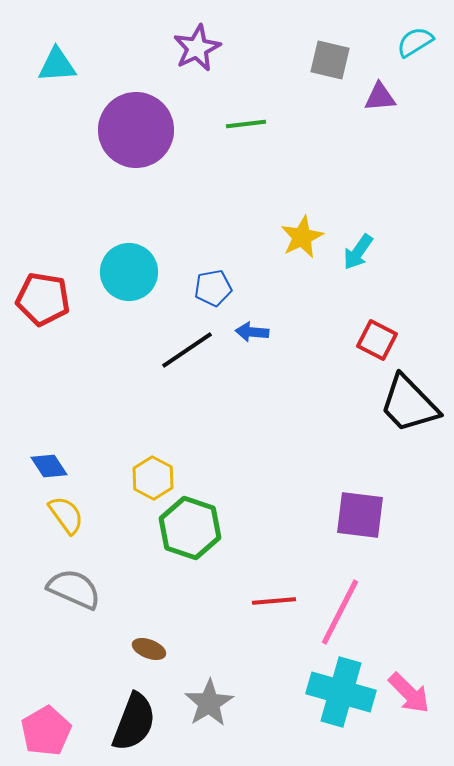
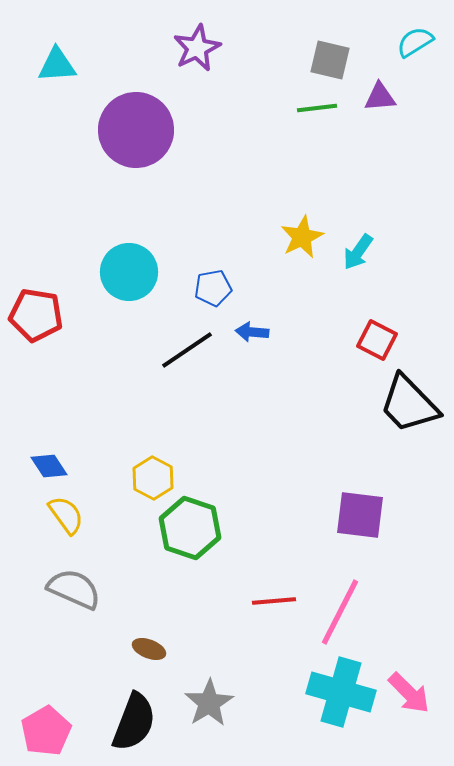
green line: moved 71 px right, 16 px up
red pentagon: moved 7 px left, 16 px down
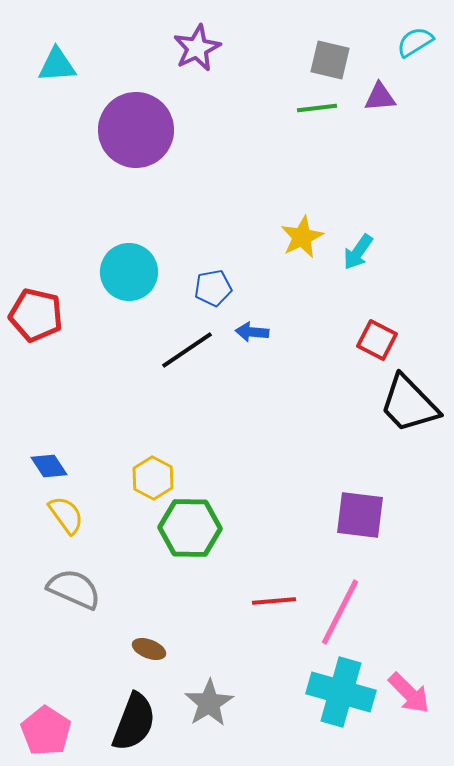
red pentagon: rotated 4 degrees clockwise
green hexagon: rotated 18 degrees counterclockwise
pink pentagon: rotated 9 degrees counterclockwise
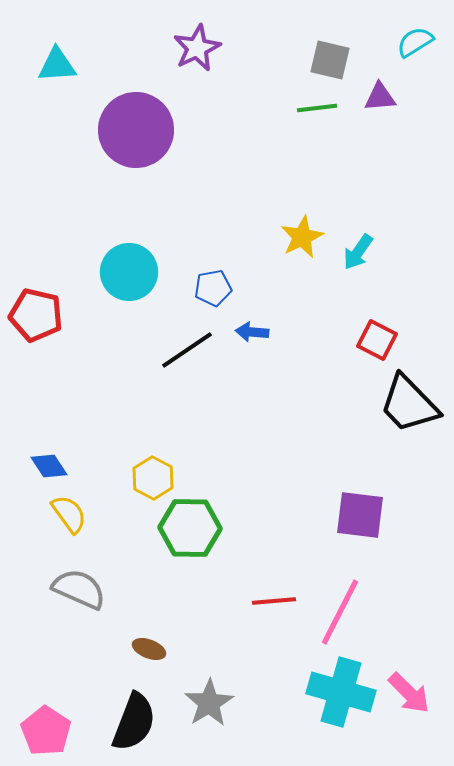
yellow semicircle: moved 3 px right, 1 px up
gray semicircle: moved 5 px right
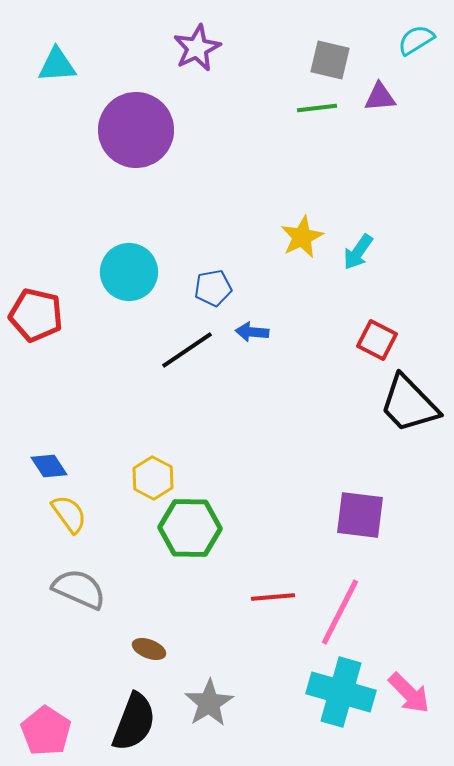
cyan semicircle: moved 1 px right, 2 px up
red line: moved 1 px left, 4 px up
